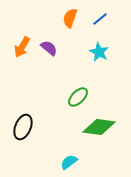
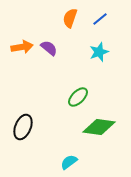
orange arrow: rotated 130 degrees counterclockwise
cyan star: rotated 24 degrees clockwise
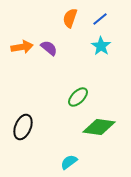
cyan star: moved 2 px right, 6 px up; rotated 18 degrees counterclockwise
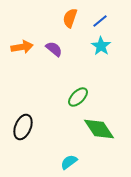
blue line: moved 2 px down
purple semicircle: moved 5 px right, 1 px down
green diamond: moved 2 px down; rotated 48 degrees clockwise
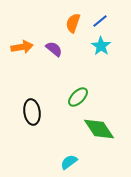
orange semicircle: moved 3 px right, 5 px down
black ellipse: moved 9 px right, 15 px up; rotated 30 degrees counterclockwise
